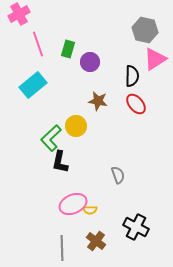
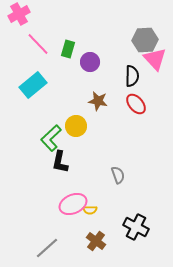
gray hexagon: moved 10 px down; rotated 15 degrees counterclockwise
pink line: rotated 25 degrees counterclockwise
pink triangle: rotated 40 degrees counterclockwise
gray line: moved 15 px left; rotated 50 degrees clockwise
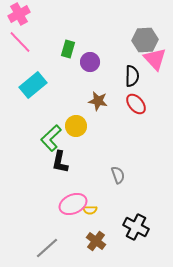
pink line: moved 18 px left, 2 px up
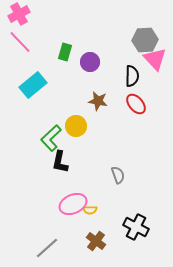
green rectangle: moved 3 px left, 3 px down
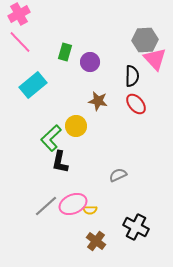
gray semicircle: rotated 96 degrees counterclockwise
gray line: moved 1 px left, 42 px up
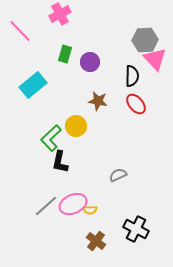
pink cross: moved 41 px right
pink line: moved 11 px up
green rectangle: moved 2 px down
black cross: moved 2 px down
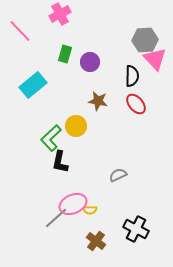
gray line: moved 10 px right, 12 px down
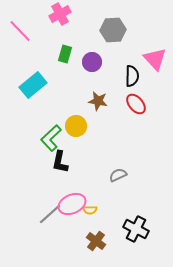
gray hexagon: moved 32 px left, 10 px up
purple circle: moved 2 px right
pink ellipse: moved 1 px left
gray line: moved 6 px left, 4 px up
